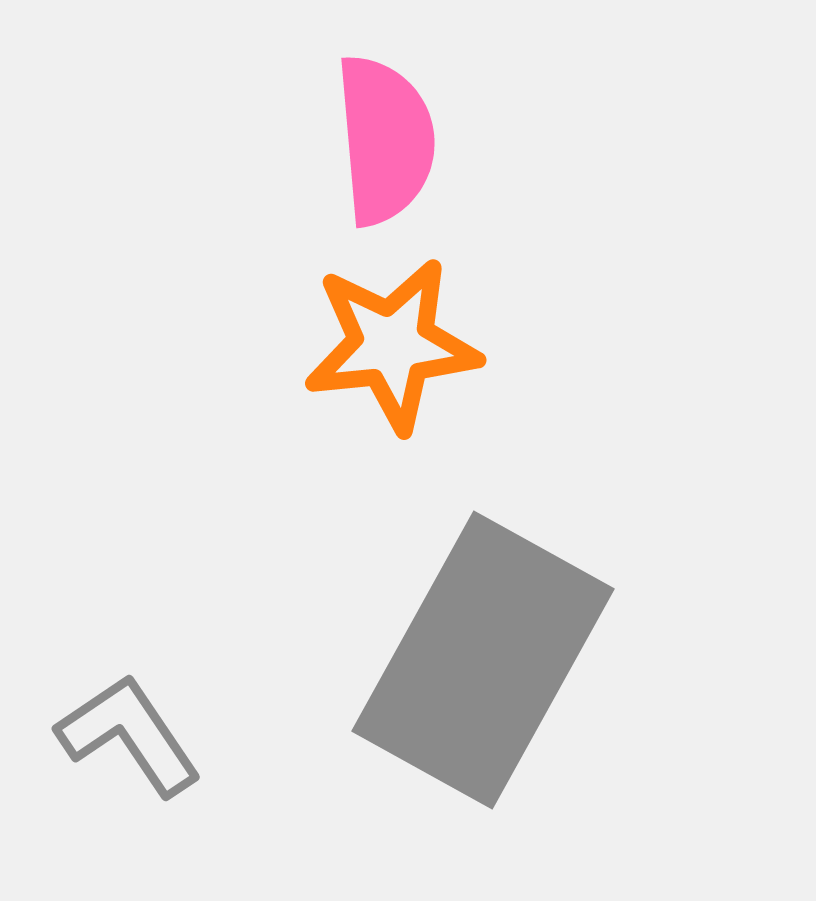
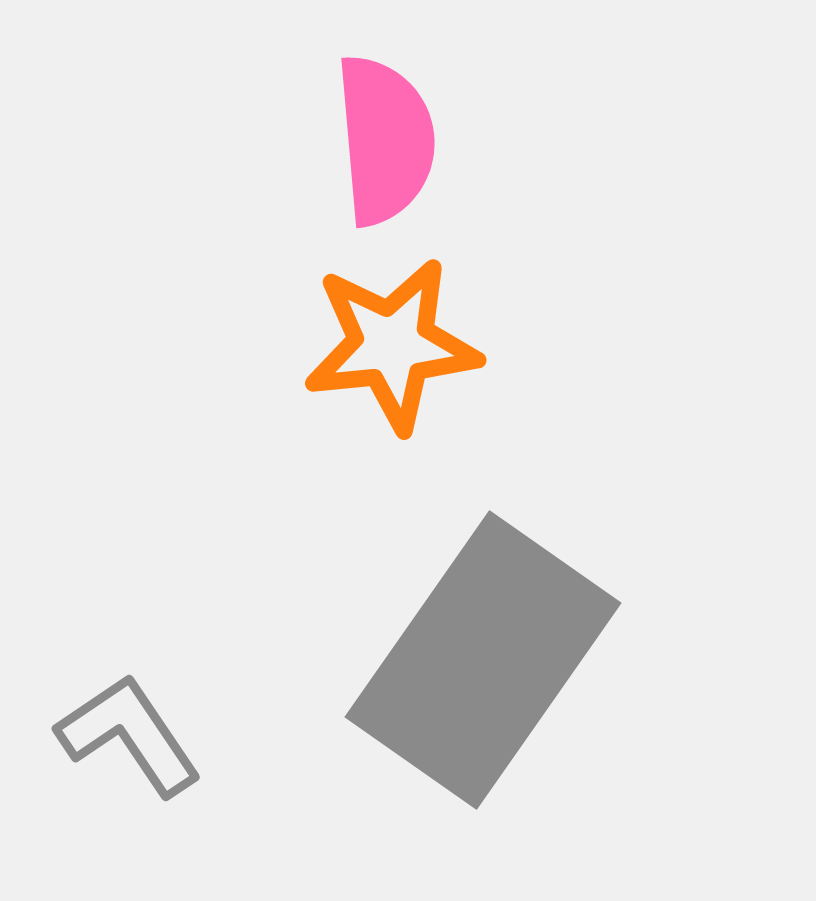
gray rectangle: rotated 6 degrees clockwise
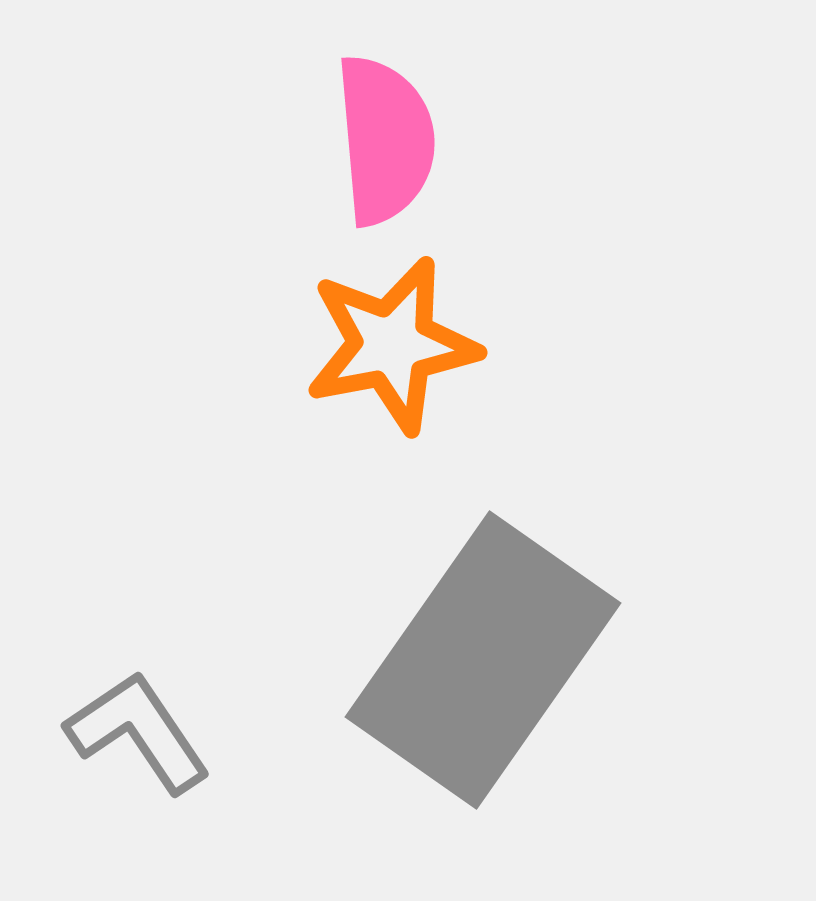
orange star: rotated 5 degrees counterclockwise
gray L-shape: moved 9 px right, 3 px up
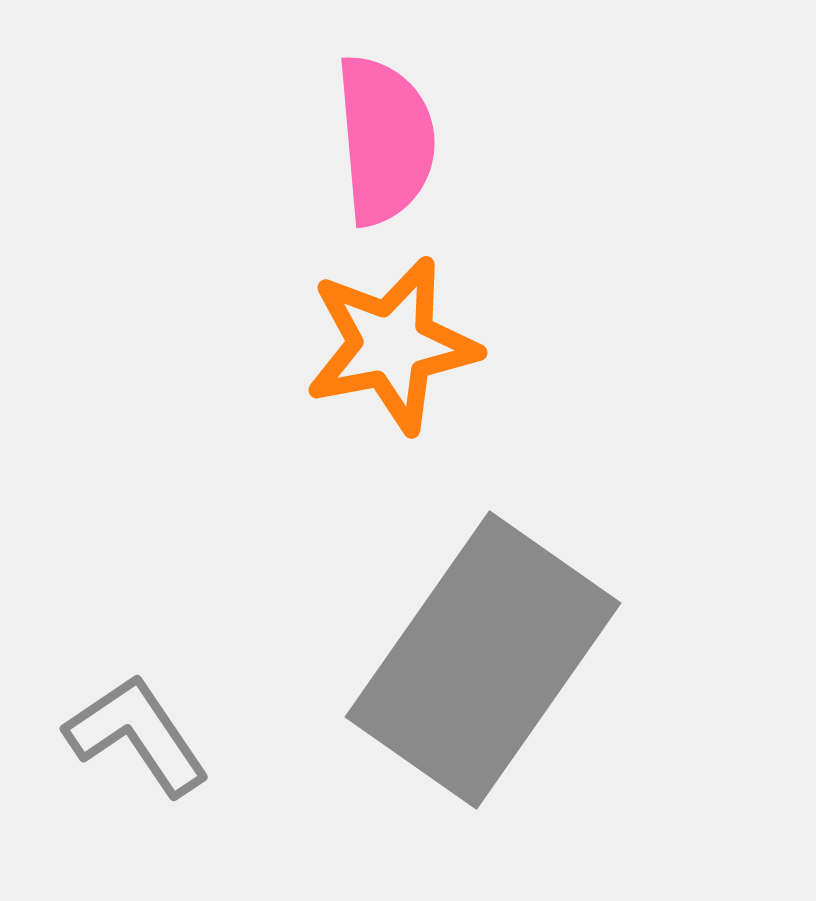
gray L-shape: moved 1 px left, 3 px down
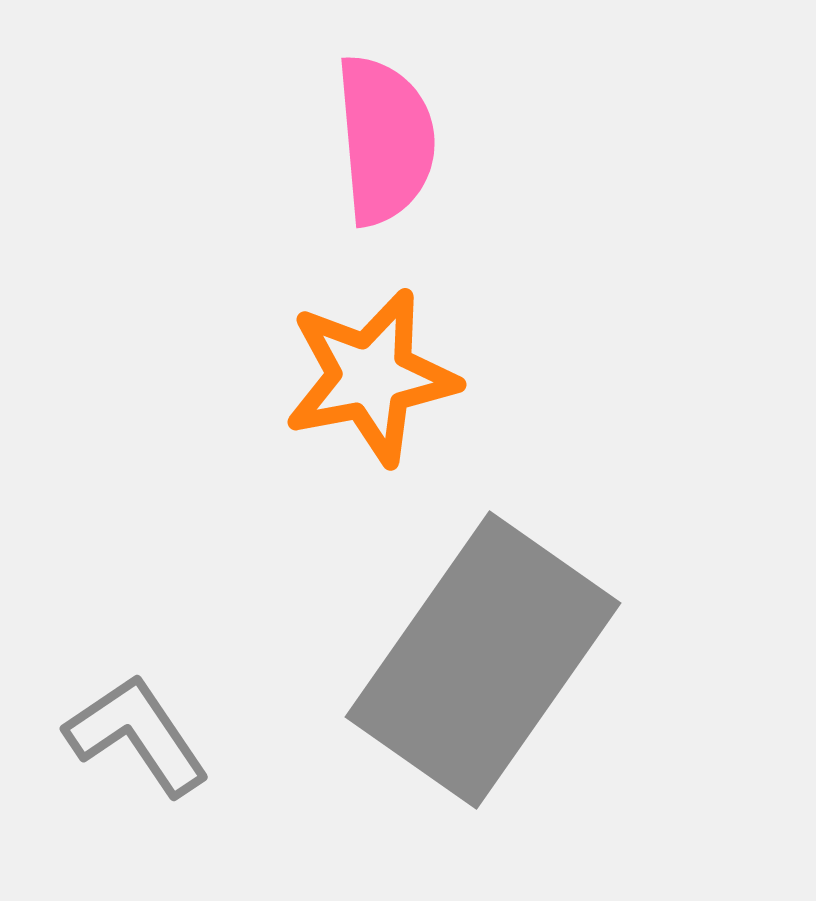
orange star: moved 21 px left, 32 px down
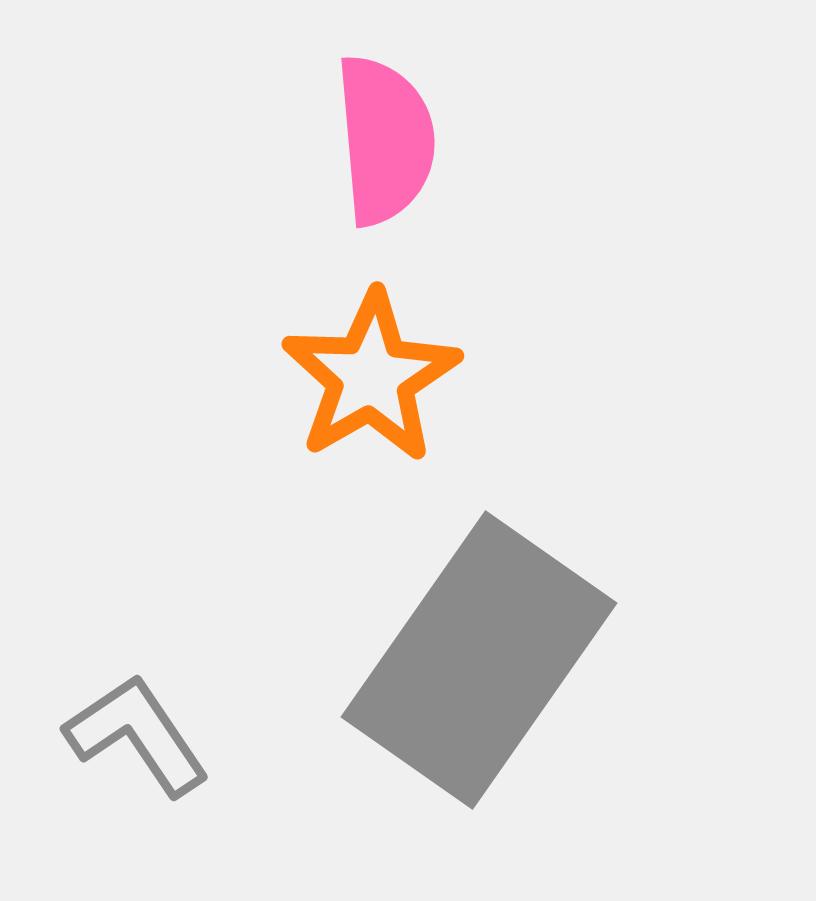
orange star: rotated 19 degrees counterclockwise
gray rectangle: moved 4 px left
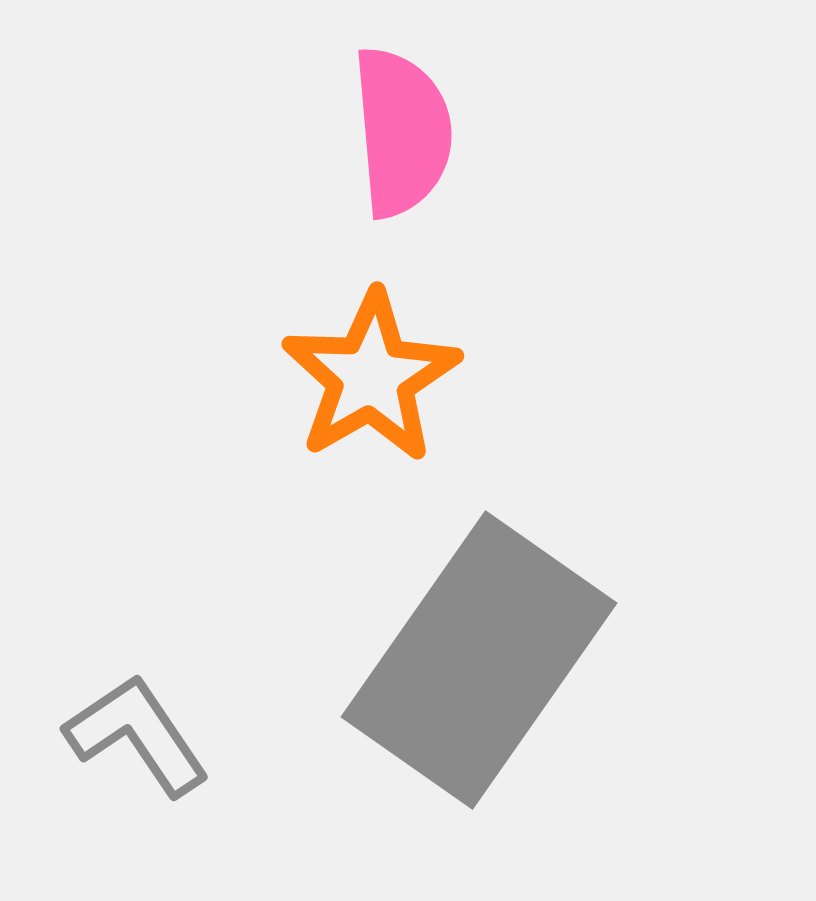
pink semicircle: moved 17 px right, 8 px up
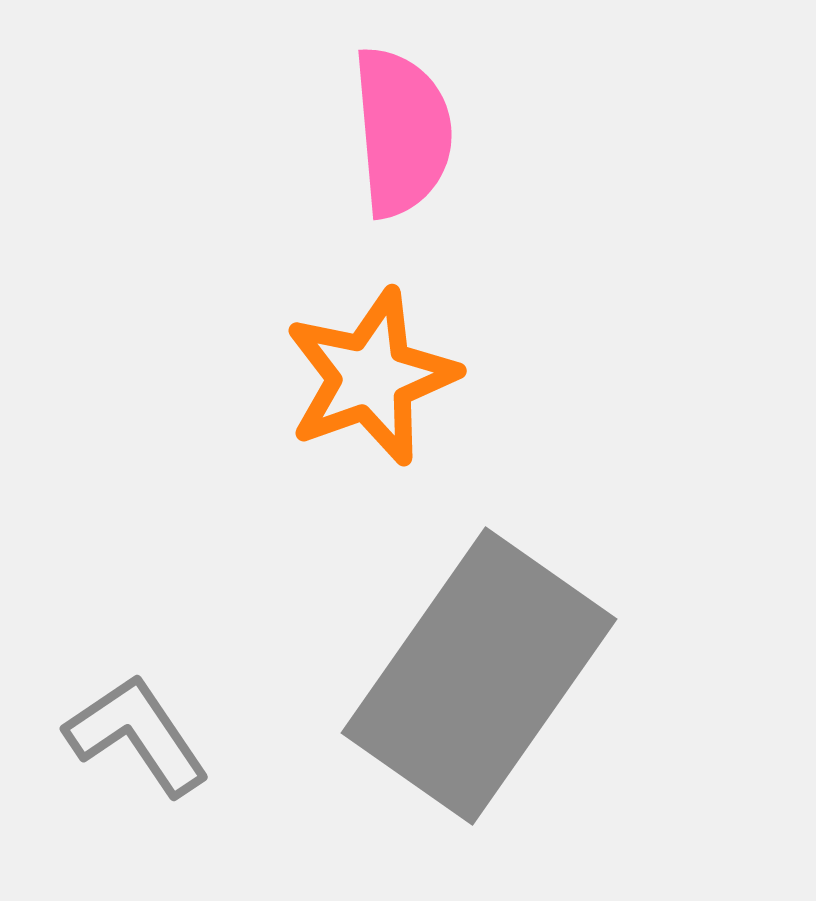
orange star: rotated 10 degrees clockwise
gray rectangle: moved 16 px down
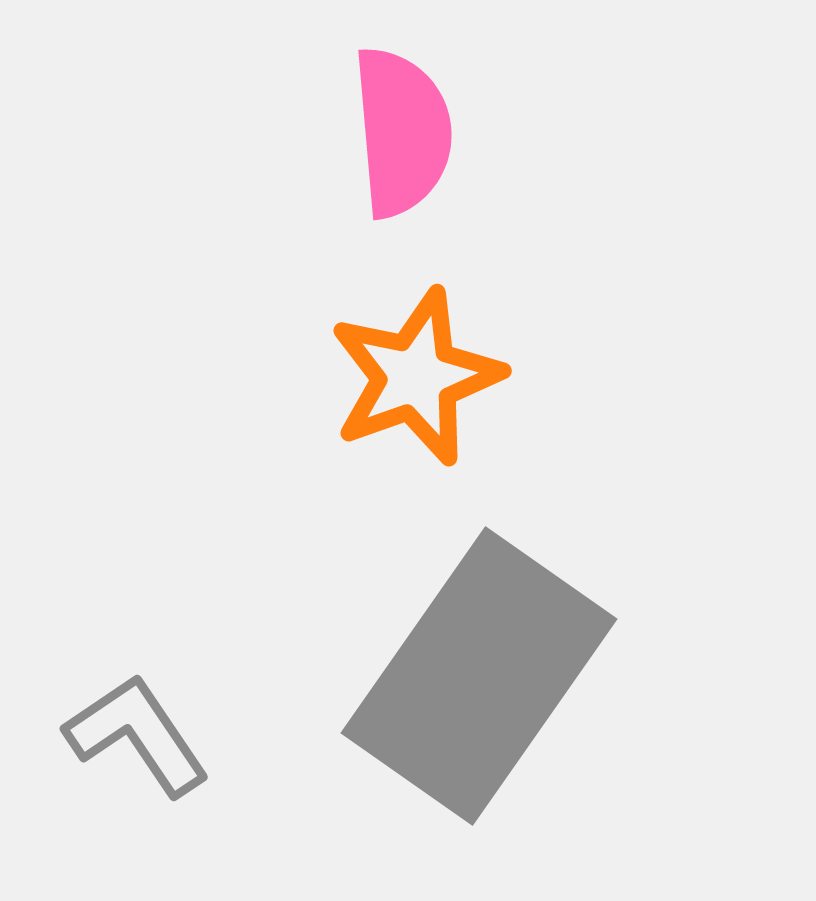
orange star: moved 45 px right
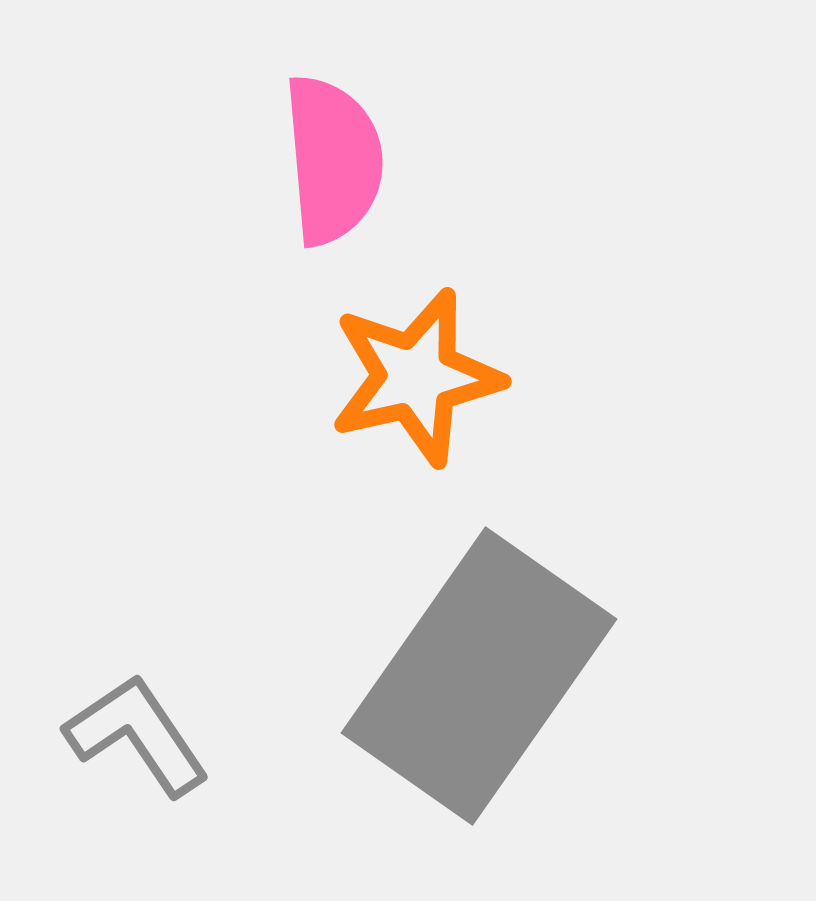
pink semicircle: moved 69 px left, 28 px down
orange star: rotated 7 degrees clockwise
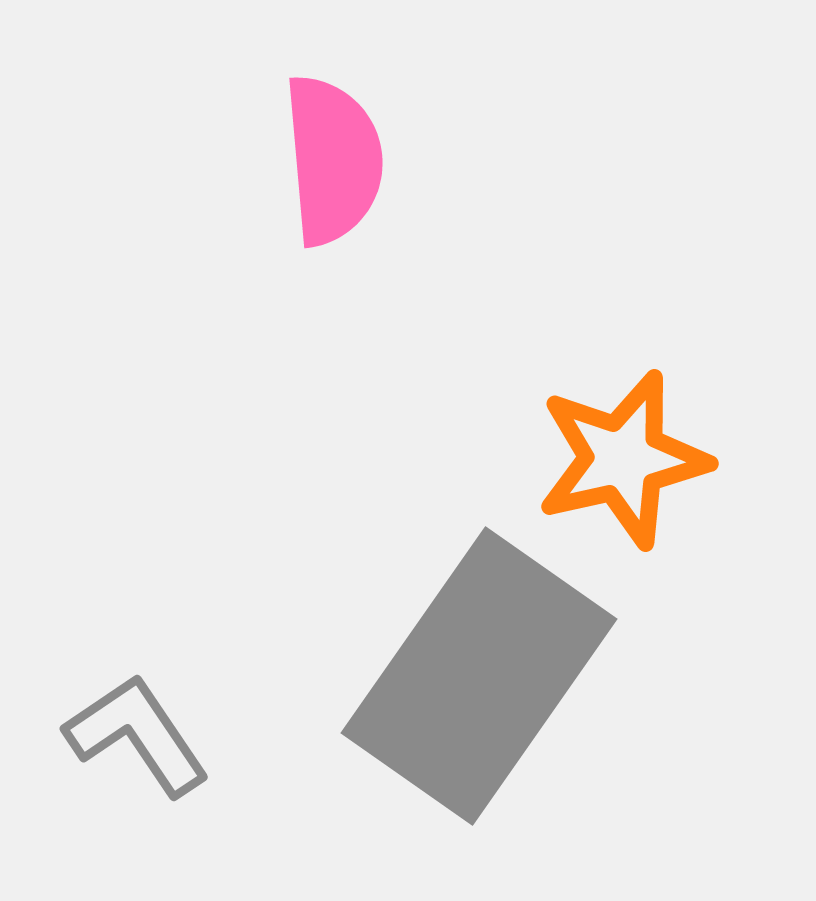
orange star: moved 207 px right, 82 px down
